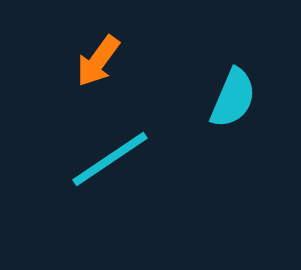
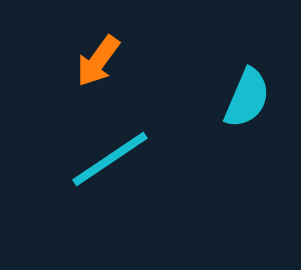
cyan semicircle: moved 14 px right
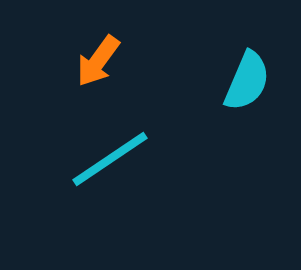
cyan semicircle: moved 17 px up
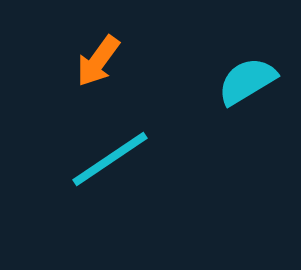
cyan semicircle: rotated 144 degrees counterclockwise
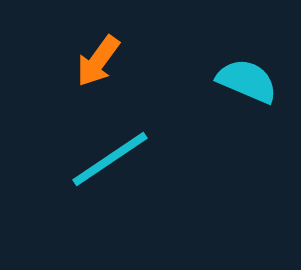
cyan semicircle: rotated 54 degrees clockwise
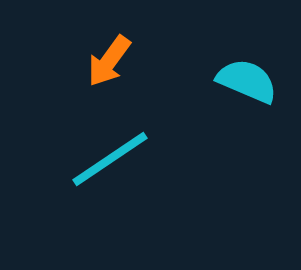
orange arrow: moved 11 px right
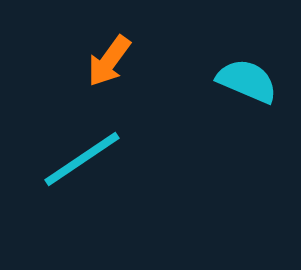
cyan line: moved 28 px left
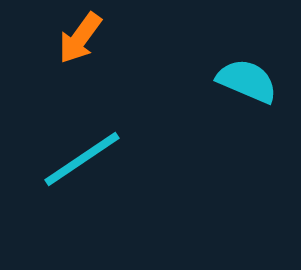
orange arrow: moved 29 px left, 23 px up
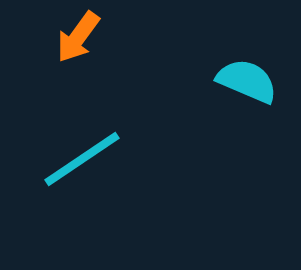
orange arrow: moved 2 px left, 1 px up
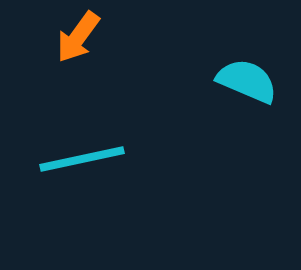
cyan line: rotated 22 degrees clockwise
